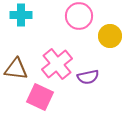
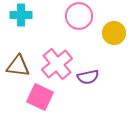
yellow circle: moved 4 px right, 3 px up
brown triangle: moved 2 px right, 3 px up
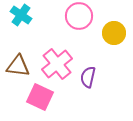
cyan cross: rotated 35 degrees clockwise
purple semicircle: rotated 115 degrees clockwise
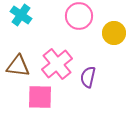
pink square: rotated 24 degrees counterclockwise
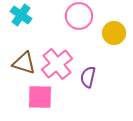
brown triangle: moved 6 px right, 3 px up; rotated 10 degrees clockwise
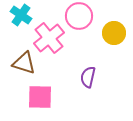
pink cross: moved 8 px left, 26 px up
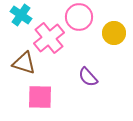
pink circle: moved 1 px down
purple semicircle: rotated 55 degrees counterclockwise
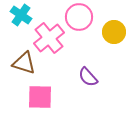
yellow circle: moved 1 px up
